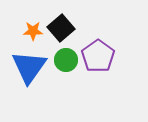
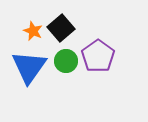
orange star: rotated 24 degrees clockwise
green circle: moved 1 px down
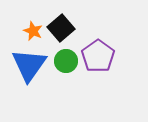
blue triangle: moved 2 px up
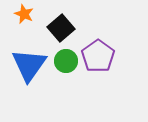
orange star: moved 9 px left, 17 px up
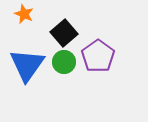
black square: moved 3 px right, 5 px down
green circle: moved 2 px left, 1 px down
blue triangle: moved 2 px left
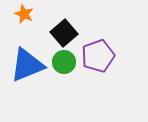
purple pentagon: rotated 16 degrees clockwise
blue triangle: rotated 33 degrees clockwise
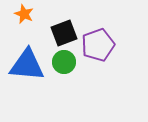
black square: rotated 20 degrees clockwise
purple pentagon: moved 11 px up
blue triangle: rotated 27 degrees clockwise
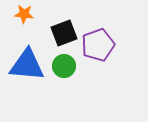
orange star: rotated 18 degrees counterclockwise
green circle: moved 4 px down
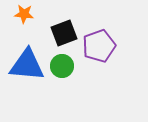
purple pentagon: moved 1 px right, 1 px down
green circle: moved 2 px left
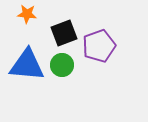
orange star: moved 3 px right
green circle: moved 1 px up
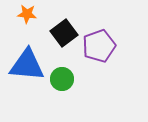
black square: rotated 16 degrees counterclockwise
green circle: moved 14 px down
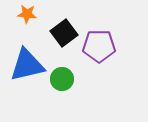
purple pentagon: rotated 20 degrees clockwise
blue triangle: rotated 18 degrees counterclockwise
